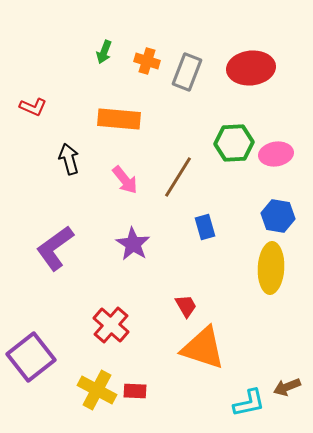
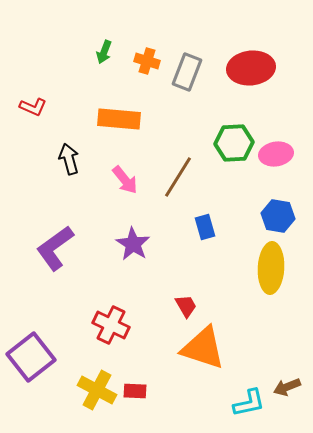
red cross: rotated 15 degrees counterclockwise
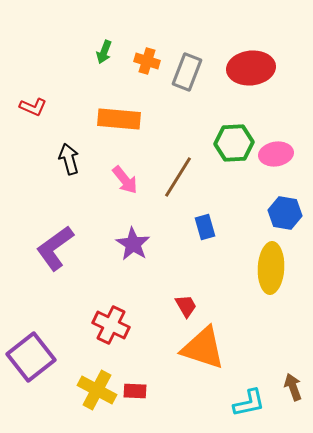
blue hexagon: moved 7 px right, 3 px up
brown arrow: moved 6 px right; rotated 92 degrees clockwise
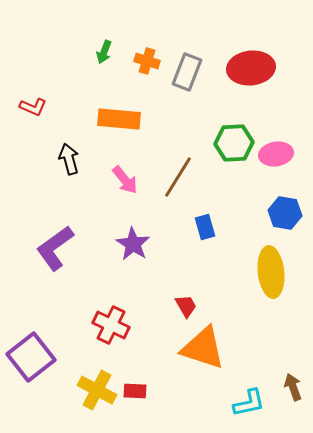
yellow ellipse: moved 4 px down; rotated 9 degrees counterclockwise
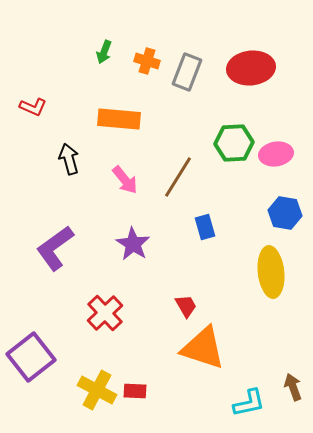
red cross: moved 6 px left, 12 px up; rotated 21 degrees clockwise
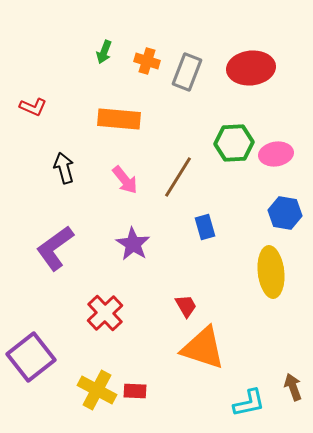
black arrow: moved 5 px left, 9 px down
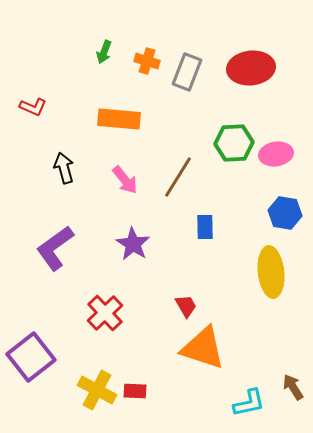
blue rectangle: rotated 15 degrees clockwise
brown arrow: rotated 12 degrees counterclockwise
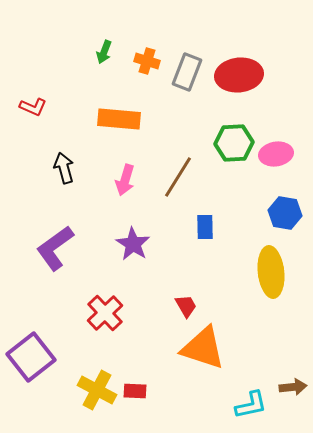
red ellipse: moved 12 px left, 7 px down
pink arrow: rotated 56 degrees clockwise
brown arrow: rotated 116 degrees clockwise
cyan L-shape: moved 2 px right, 2 px down
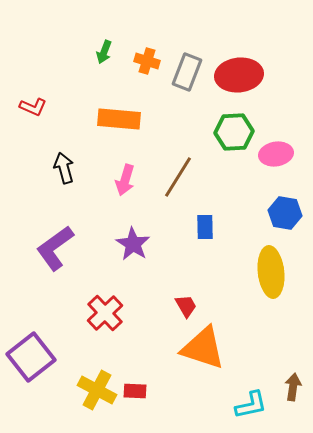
green hexagon: moved 11 px up
brown arrow: rotated 76 degrees counterclockwise
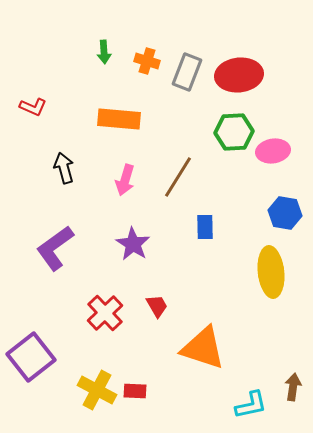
green arrow: rotated 25 degrees counterclockwise
pink ellipse: moved 3 px left, 3 px up
red trapezoid: moved 29 px left
